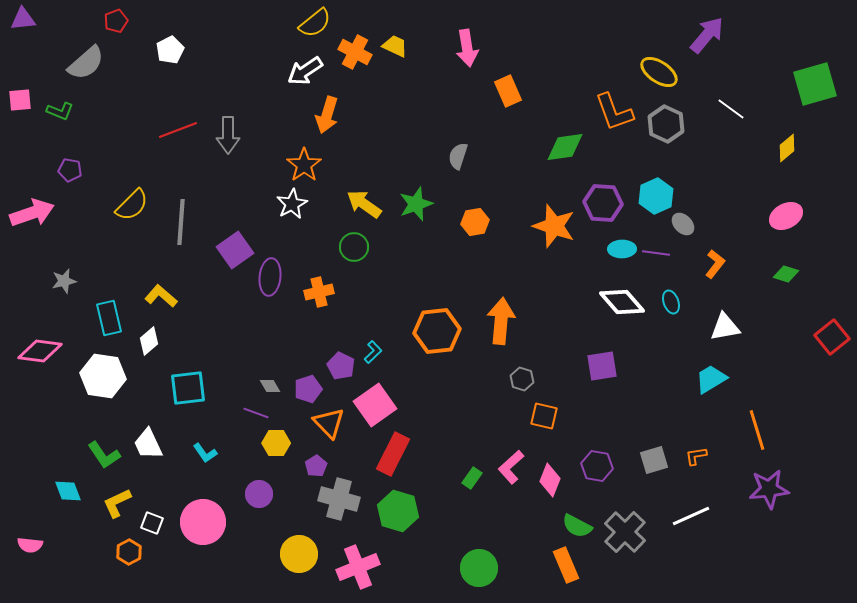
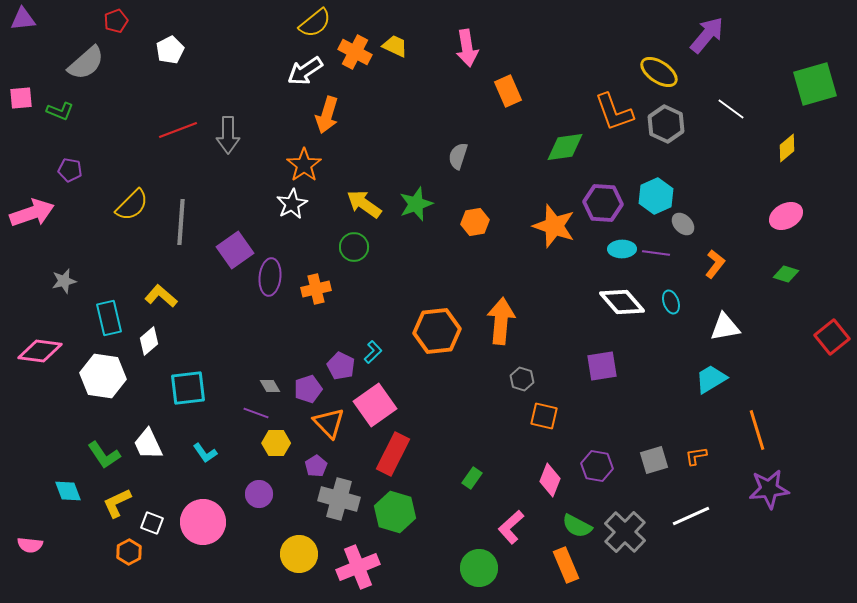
pink square at (20, 100): moved 1 px right, 2 px up
orange cross at (319, 292): moved 3 px left, 3 px up
pink L-shape at (511, 467): moved 60 px down
green hexagon at (398, 511): moved 3 px left, 1 px down
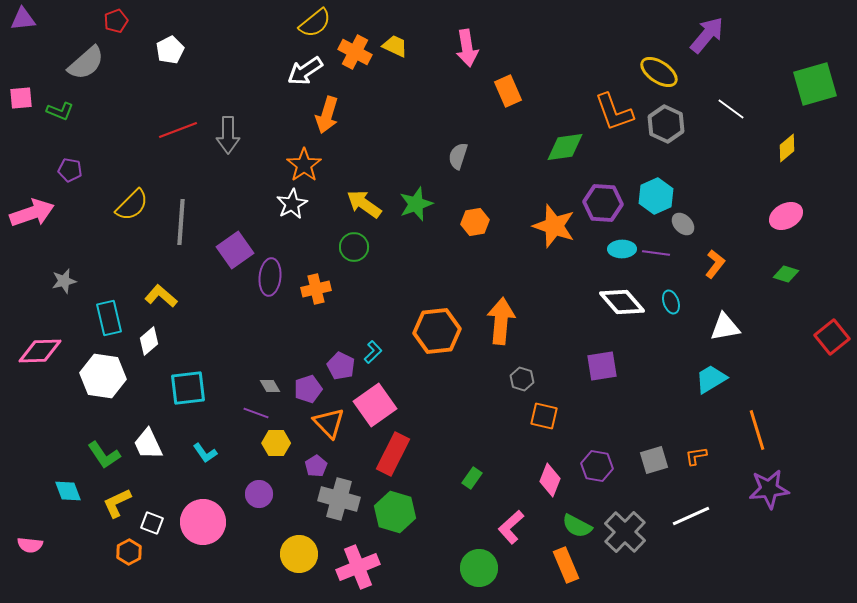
pink diamond at (40, 351): rotated 9 degrees counterclockwise
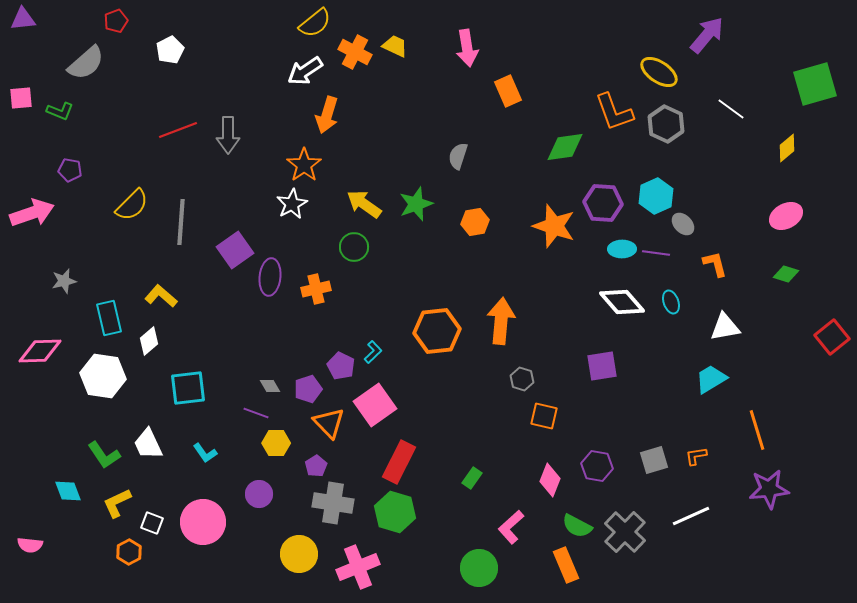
orange L-shape at (715, 264): rotated 52 degrees counterclockwise
red rectangle at (393, 454): moved 6 px right, 8 px down
gray cross at (339, 499): moved 6 px left, 4 px down; rotated 6 degrees counterclockwise
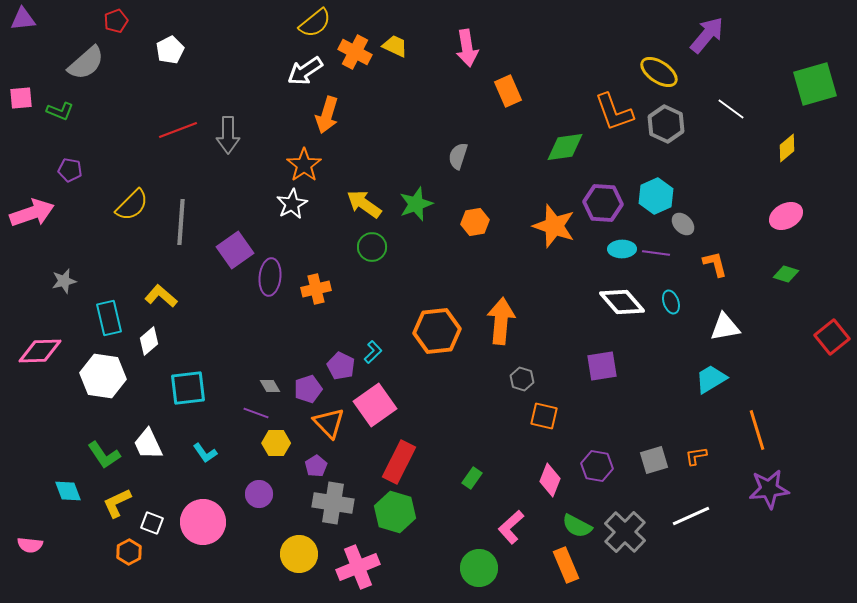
green circle at (354, 247): moved 18 px right
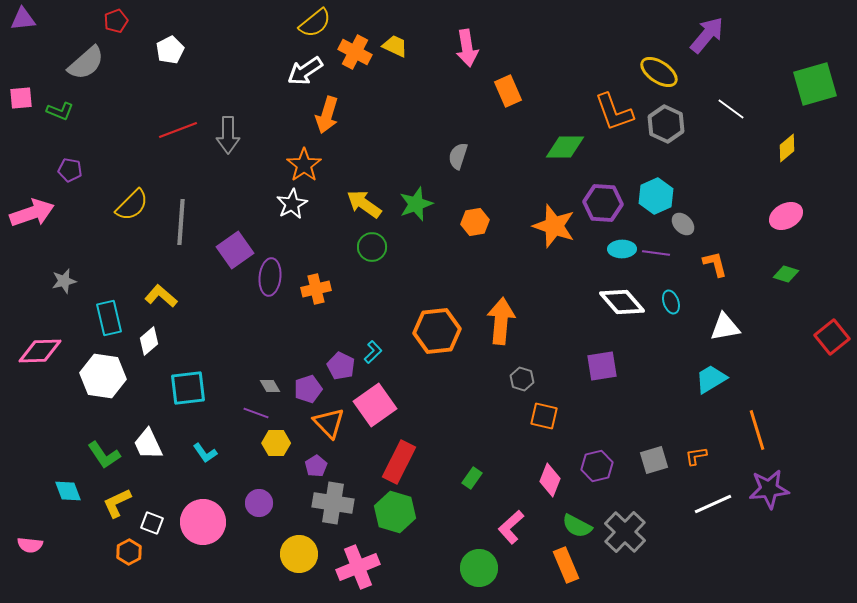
green diamond at (565, 147): rotated 9 degrees clockwise
purple hexagon at (597, 466): rotated 24 degrees counterclockwise
purple circle at (259, 494): moved 9 px down
white line at (691, 516): moved 22 px right, 12 px up
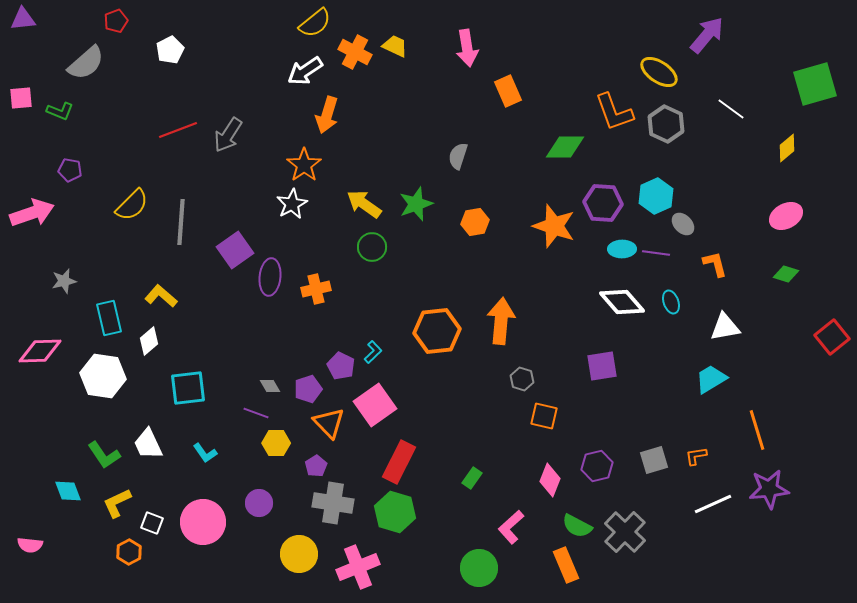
gray arrow at (228, 135): rotated 33 degrees clockwise
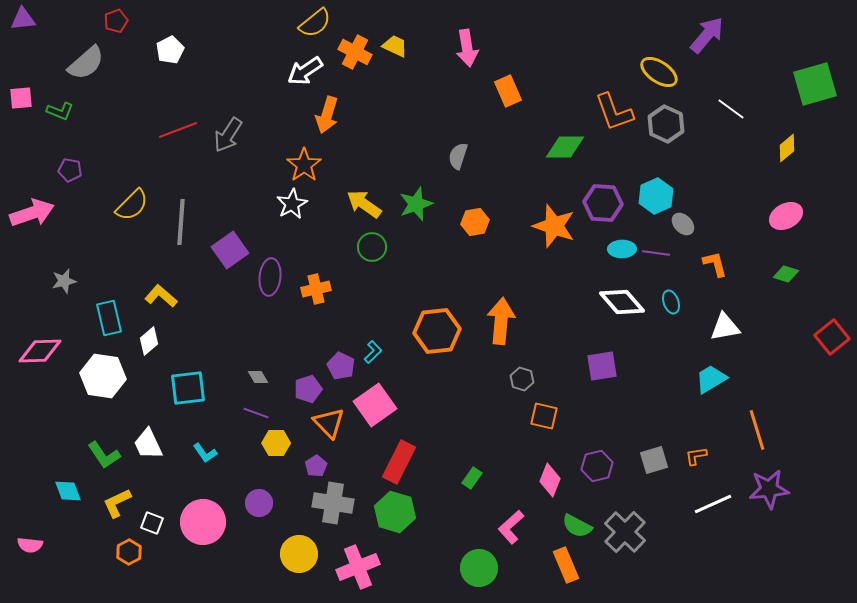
purple square at (235, 250): moved 5 px left
gray diamond at (270, 386): moved 12 px left, 9 px up
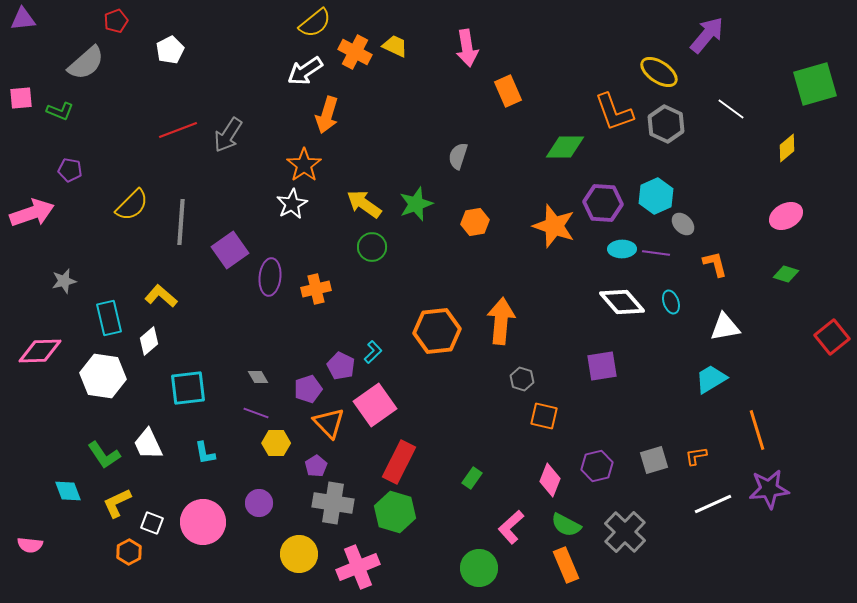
cyan L-shape at (205, 453): rotated 25 degrees clockwise
green semicircle at (577, 526): moved 11 px left, 1 px up
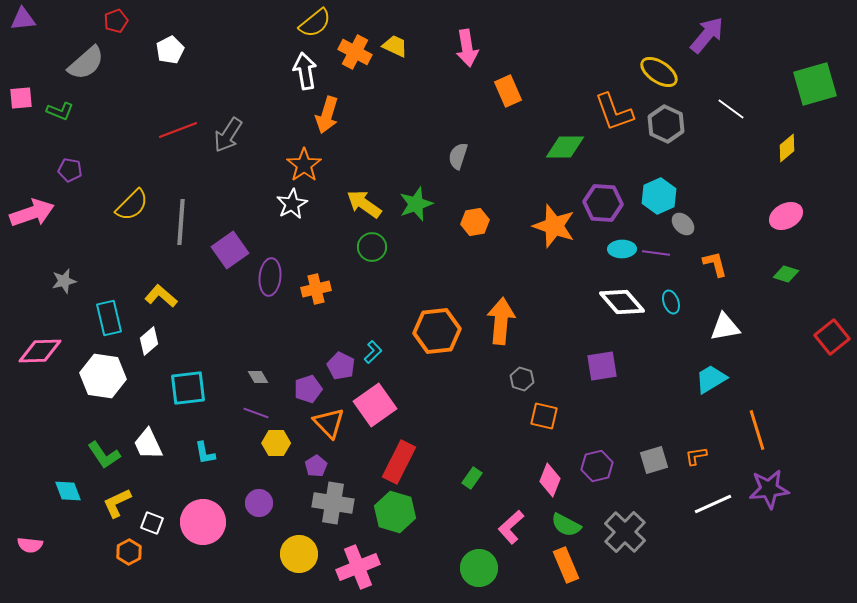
white arrow at (305, 71): rotated 114 degrees clockwise
cyan hexagon at (656, 196): moved 3 px right
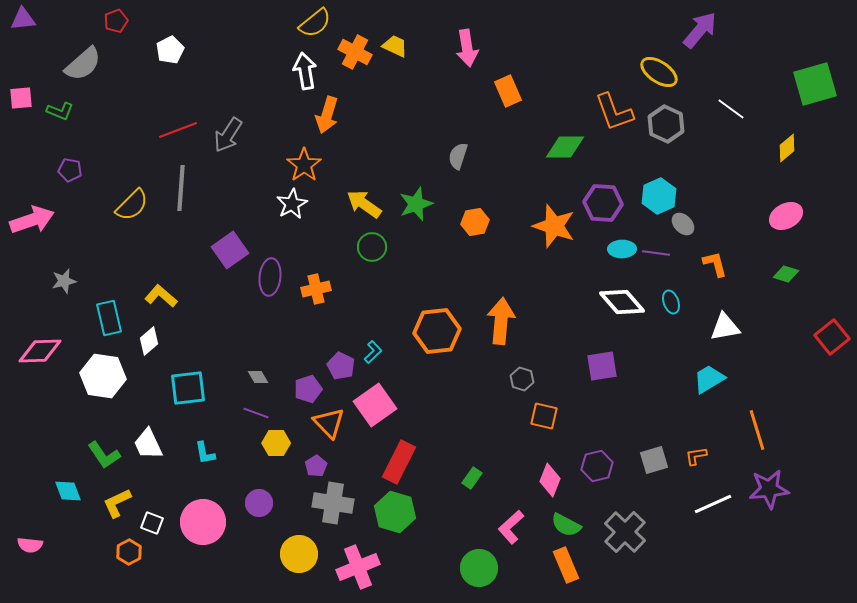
purple arrow at (707, 35): moved 7 px left, 5 px up
gray semicircle at (86, 63): moved 3 px left, 1 px down
pink arrow at (32, 213): moved 7 px down
gray line at (181, 222): moved 34 px up
cyan trapezoid at (711, 379): moved 2 px left
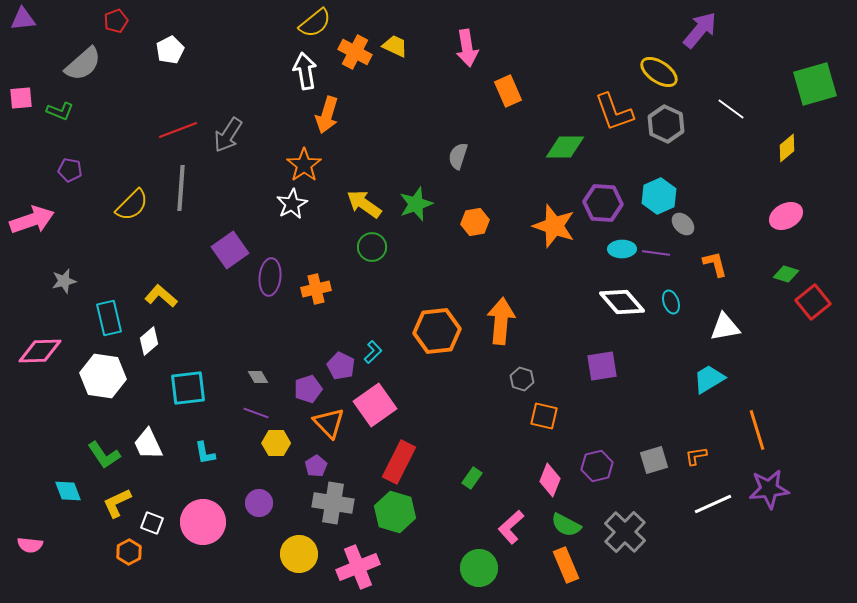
red square at (832, 337): moved 19 px left, 35 px up
